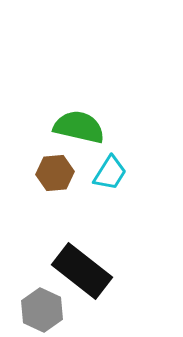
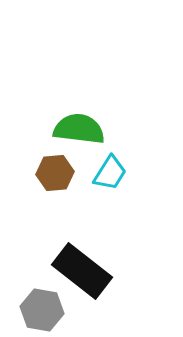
green semicircle: moved 2 px down; rotated 6 degrees counterclockwise
gray hexagon: rotated 15 degrees counterclockwise
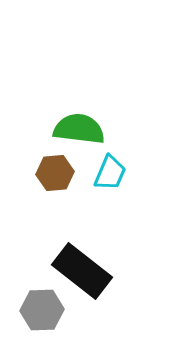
cyan trapezoid: rotated 9 degrees counterclockwise
gray hexagon: rotated 12 degrees counterclockwise
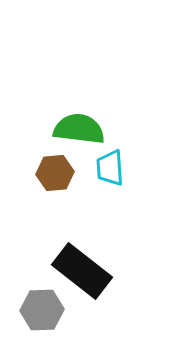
cyan trapezoid: moved 5 px up; rotated 153 degrees clockwise
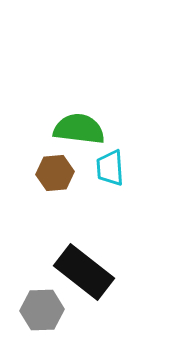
black rectangle: moved 2 px right, 1 px down
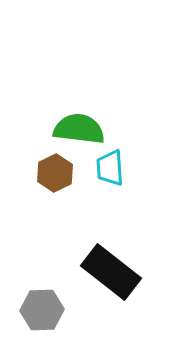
brown hexagon: rotated 21 degrees counterclockwise
black rectangle: moved 27 px right
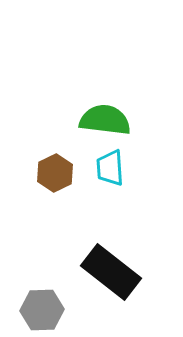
green semicircle: moved 26 px right, 9 px up
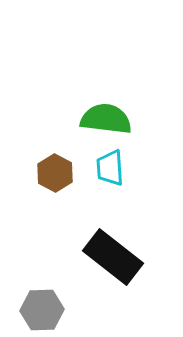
green semicircle: moved 1 px right, 1 px up
brown hexagon: rotated 6 degrees counterclockwise
black rectangle: moved 2 px right, 15 px up
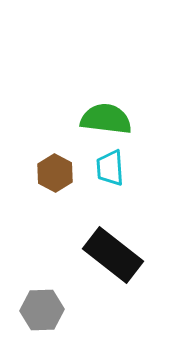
black rectangle: moved 2 px up
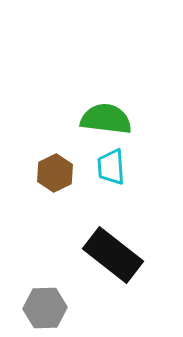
cyan trapezoid: moved 1 px right, 1 px up
brown hexagon: rotated 6 degrees clockwise
gray hexagon: moved 3 px right, 2 px up
